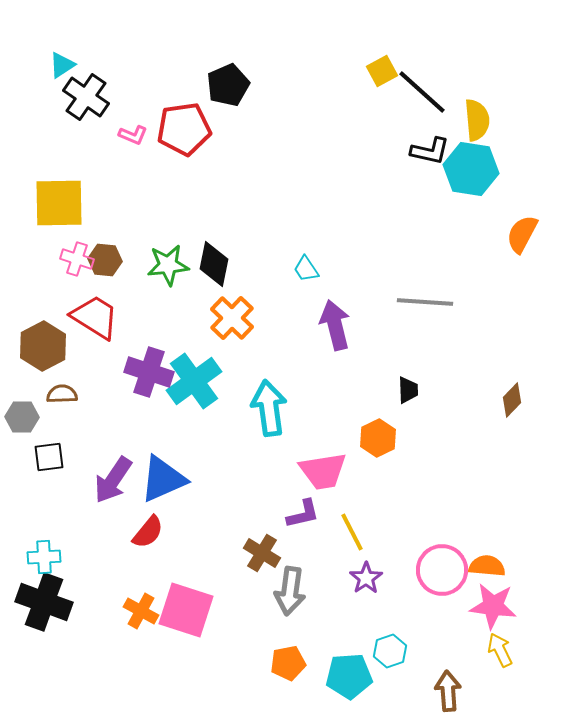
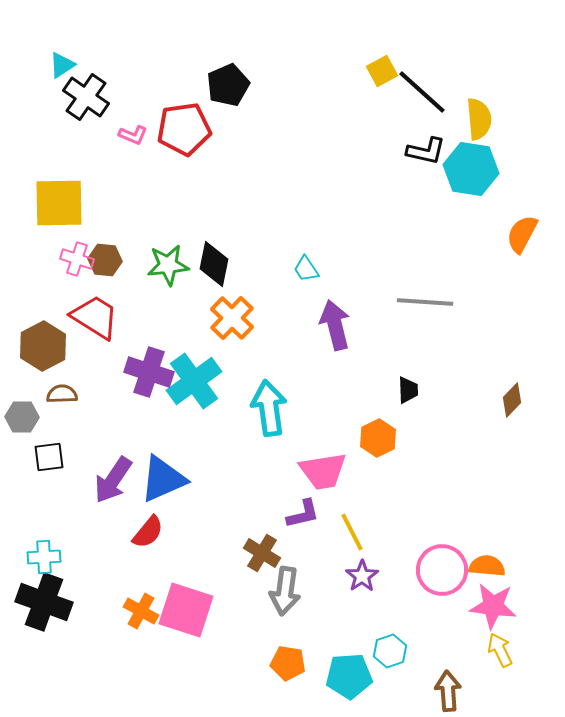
yellow semicircle at (477, 120): moved 2 px right, 1 px up
black L-shape at (430, 151): moved 4 px left
purple star at (366, 578): moved 4 px left, 2 px up
gray arrow at (290, 591): moved 5 px left
orange pentagon at (288, 663): rotated 20 degrees clockwise
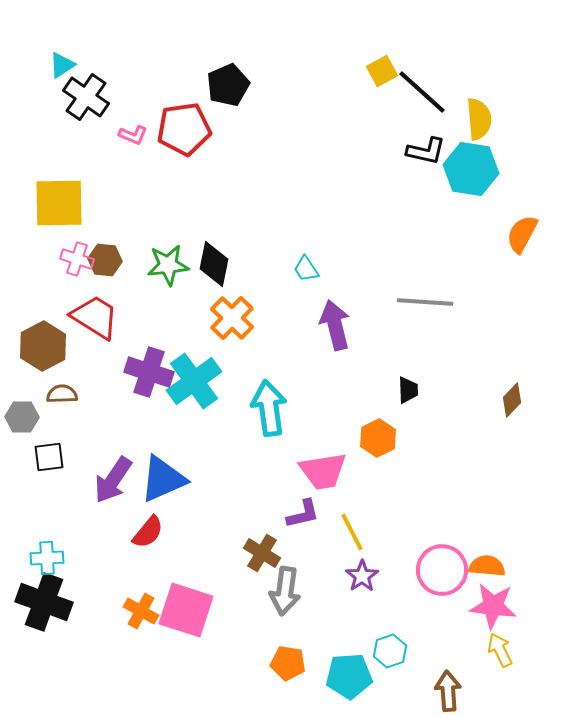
cyan cross at (44, 557): moved 3 px right, 1 px down
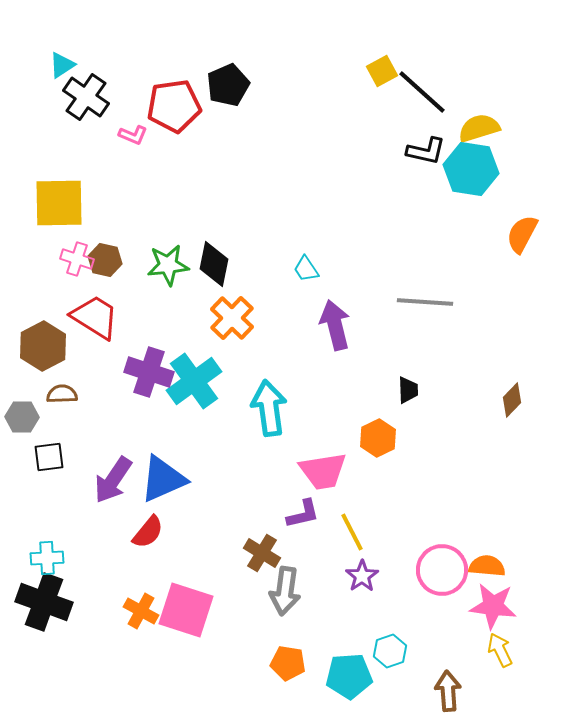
yellow semicircle at (479, 119): moved 9 px down; rotated 102 degrees counterclockwise
red pentagon at (184, 129): moved 10 px left, 23 px up
brown hexagon at (105, 260): rotated 8 degrees clockwise
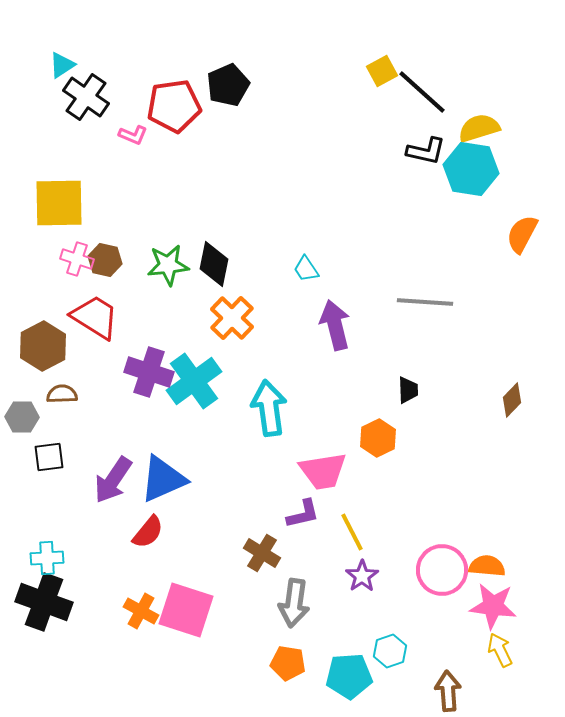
gray arrow at (285, 591): moved 9 px right, 12 px down
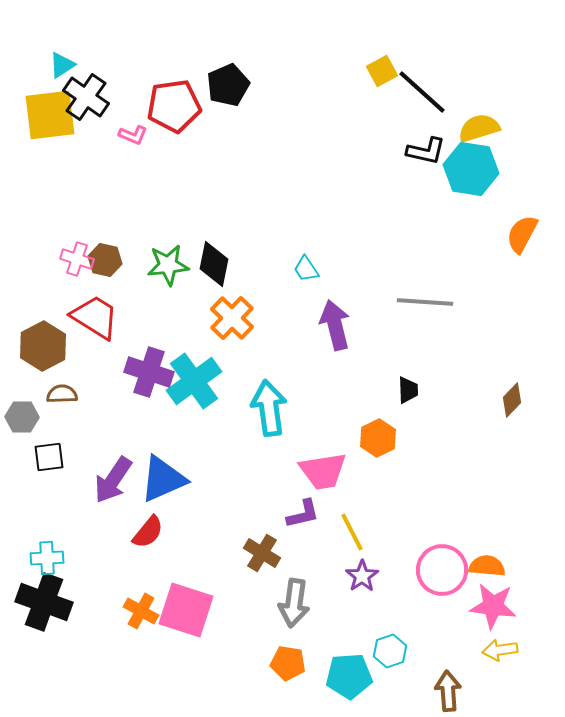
yellow square at (59, 203): moved 9 px left, 88 px up; rotated 6 degrees counterclockwise
yellow arrow at (500, 650): rotated 72 degrees counterclockwise
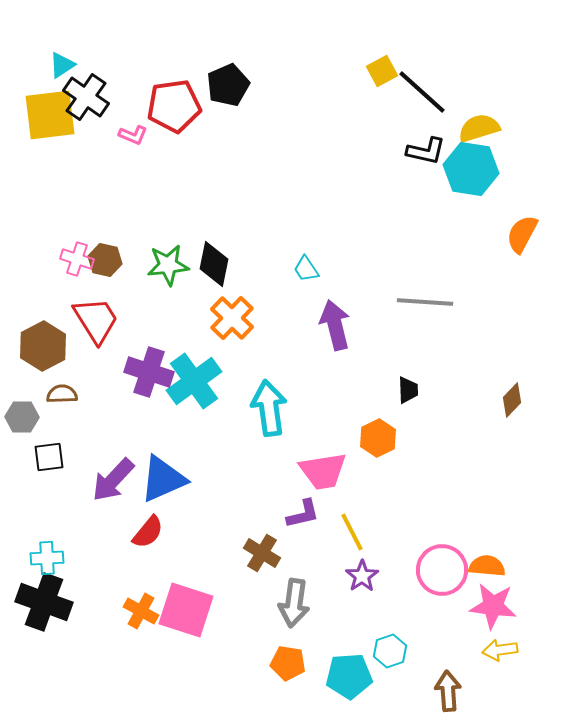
red trapezoid at (95, 317): moved 1 px right, 3 px down; rotated 26 degrees clockwise
purple arrow at (113, 480): rotated 9 degrees clockwise
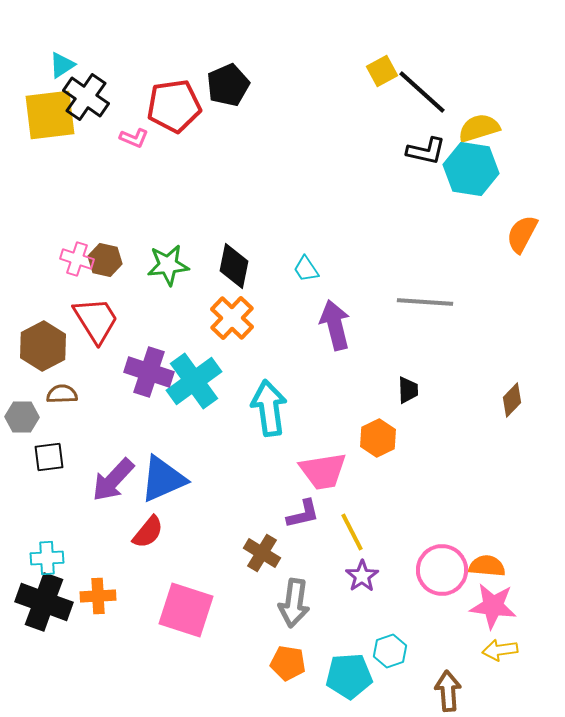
pink L-shape at (133, 135): moved 1 px right, 3 px down
black diamond at (214, 264): moved 20 px right, 2 px down
orange cross at (141, 611): moved 43 px left, 15 px up; rotated 32 degrees counterclockwise
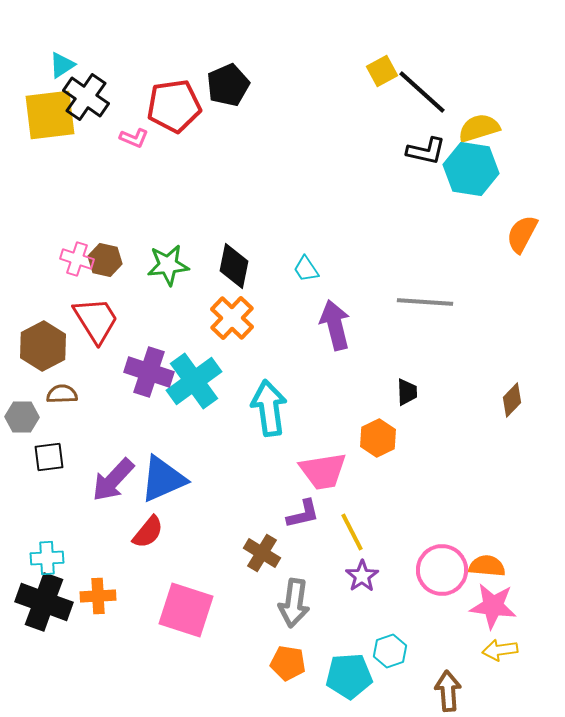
black trapezoid at (408, 390): moved 1 px left, 2 px down
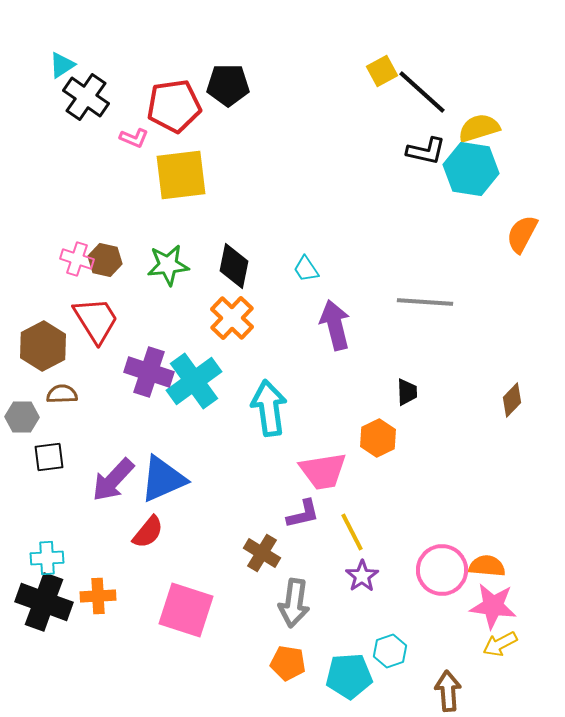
black pentagon at (228, 85): rotated 24 degrees clockwise
yellow square at (50, 115): moved 131 px right, 60 px down
yellow arrow at (500, 650): moved 6 px up; rotated 20 degrees counterclockwise
